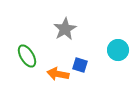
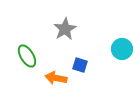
cyan circle: moved 4 px right, 1 px up
orange arrow: moved 2 px left, 4 px down
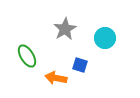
cyan circle: moved 17 px left, 11 px up
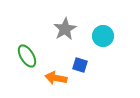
cyan circle: moved 2 px left, 2 px up
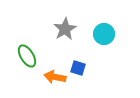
cyan circle: moved 1 px right, 2 px up
blue square: moved 2 px left, 3 px down
orange arrow: moved 1 px left, 1 px up
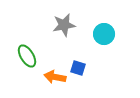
gray star: moved 1 px left, 4 px up; rotated 20 degrees clockwise
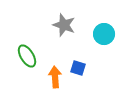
gray star: rotated 30 degrees clockwise
orange arrow: rotated 75 degrees clockwise
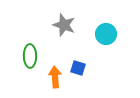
cyan circle: moved 2 px right
green ellipse: moved 3 px right; rotated 30 degrees clockwise
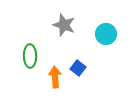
blue square: rotated 21 degrees clockwise
